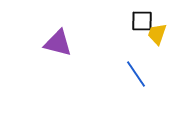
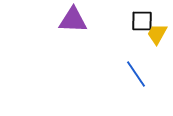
yellow trapezoid: rotated 10 degrees clockwise
purple triangle: moved 15 px right, 23 px up; rotated 12 degrees counterclockwise
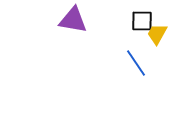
purple triangle: rotated 8 degrees clockwise
blue line: moved 11 px up
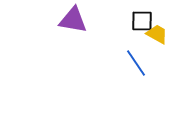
yellow trapezoid: rotated 90 degrees clockwise
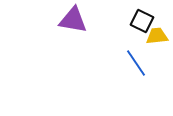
black square: rotated 25 degrees clockwise
yellow trapezoid: moved 2 px down; rotated 35 degrees counterclockwise
